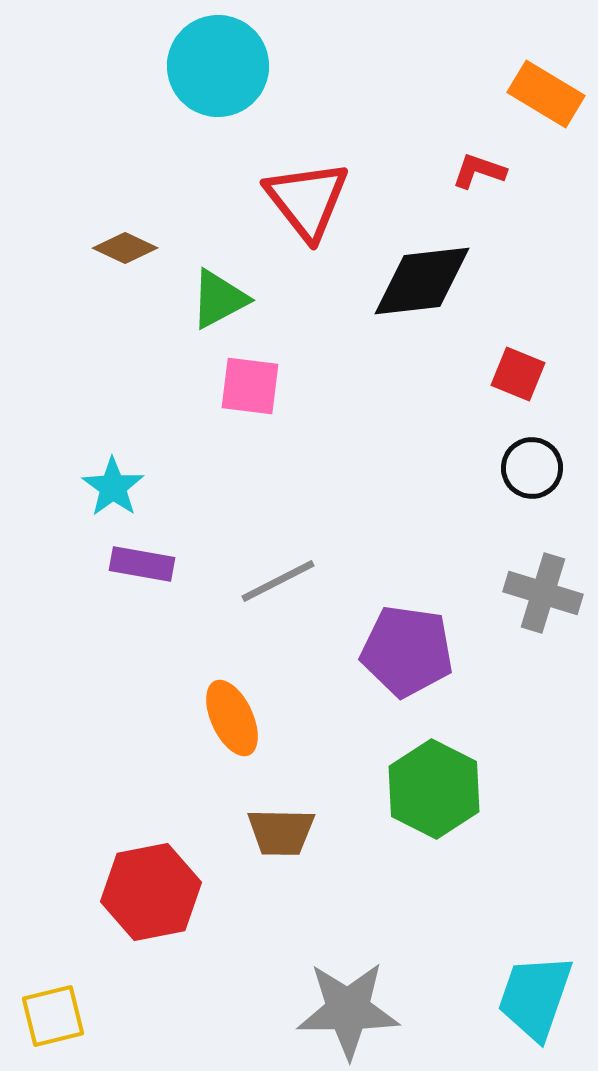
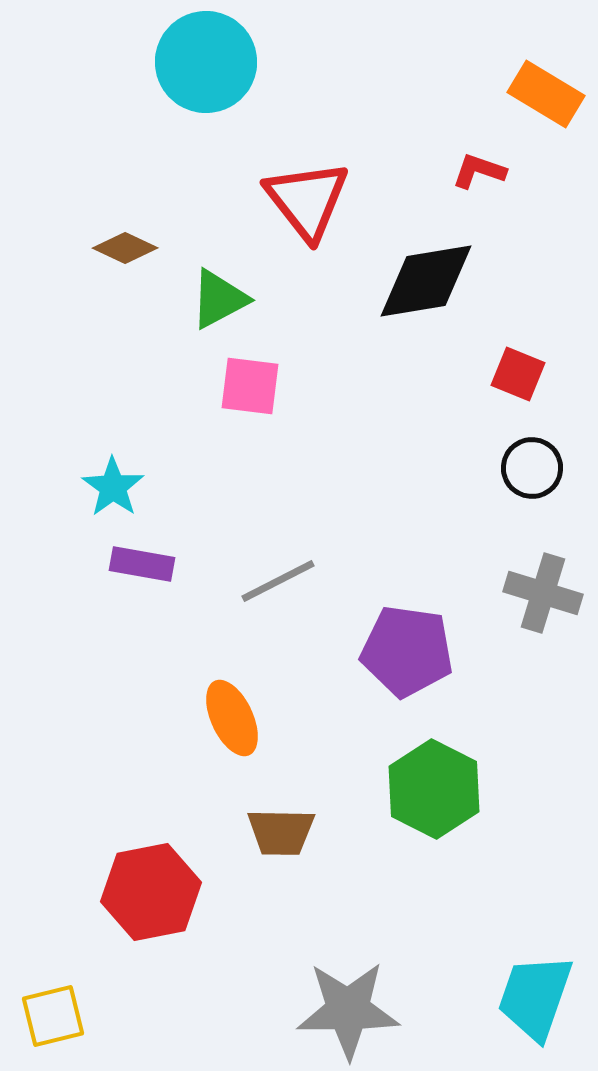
cyan circle: moved 12 px left, 4 px up
black diamond: moved 4 px right; rotated 3 degrees counterclockwise
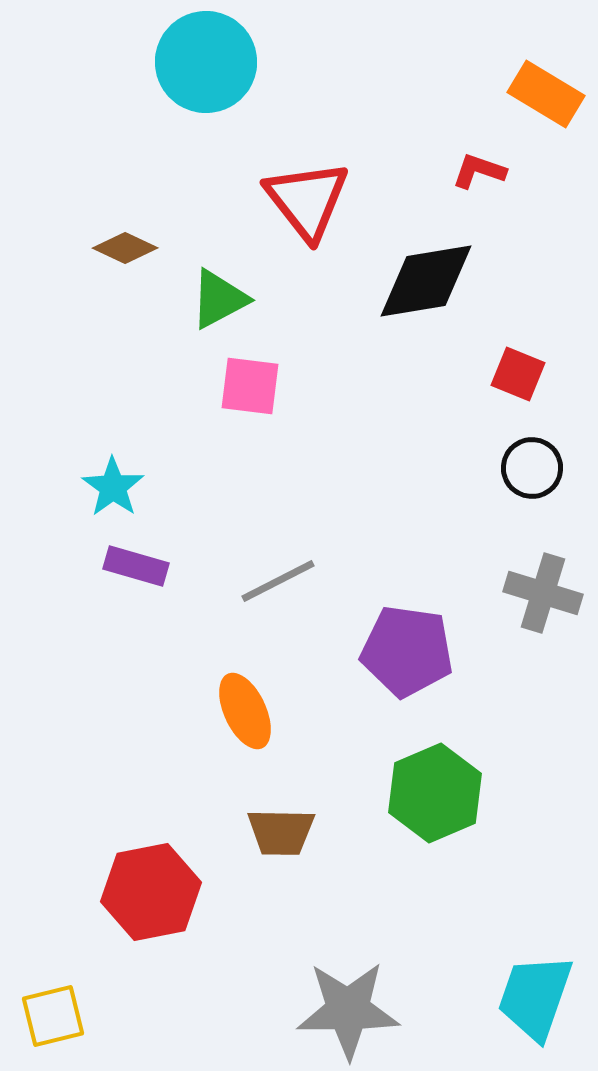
purple rectangle: moved 6 px left, 2 px down; rotated 6 degrees clockwise
orange ellipse: moved 13 px right, 7 px up
green hexagon: moved 1 px right, 4 px down; rotated 10 degrees clockwise
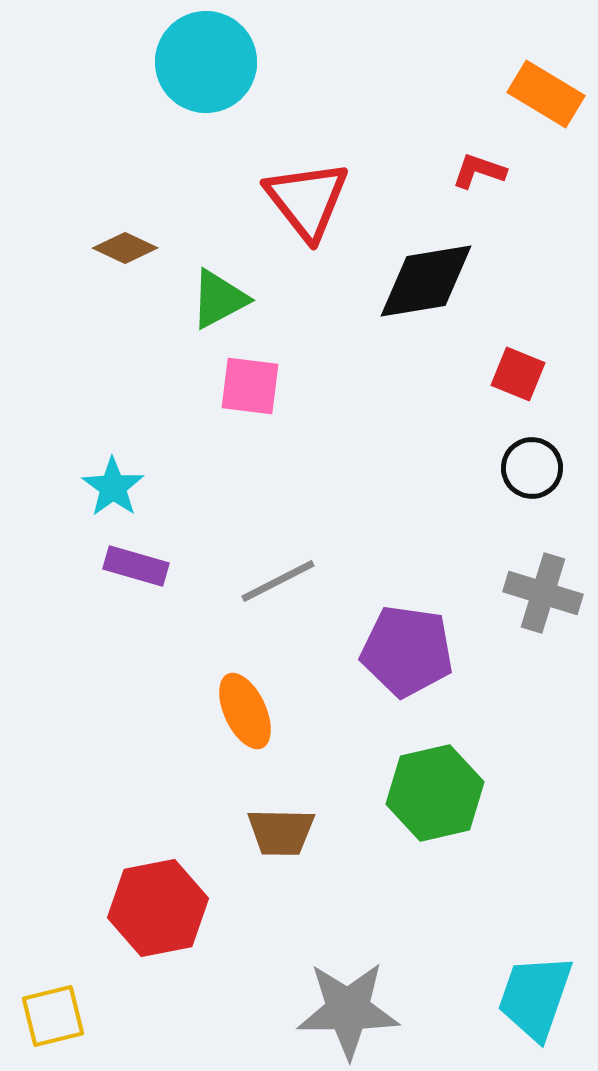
green hexagon: rotated 10 degrees clockwise
red hexagon: moved 7 px right, 16 px down
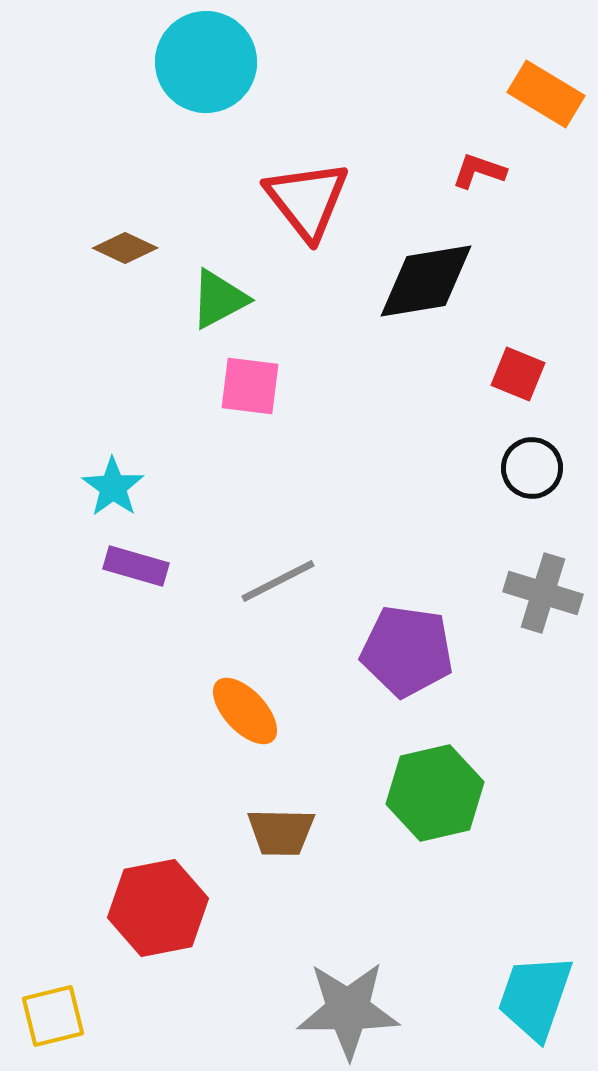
orange ellipse: rotated 18 degrees counterclockwise
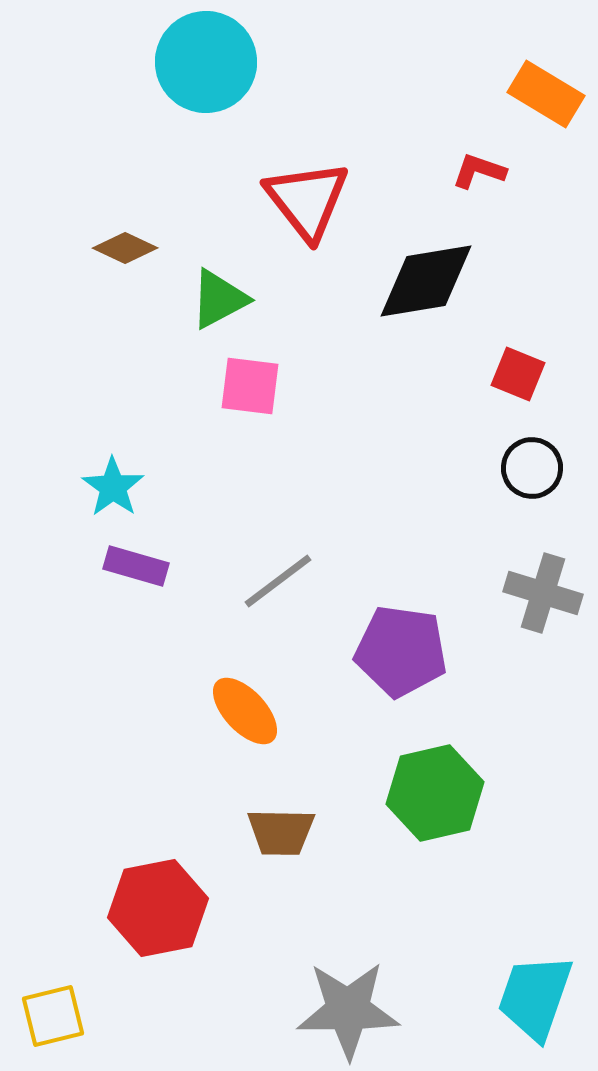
gray line: rotated 10 degrees counterclockwise
purple pentagon: moved 6 px left
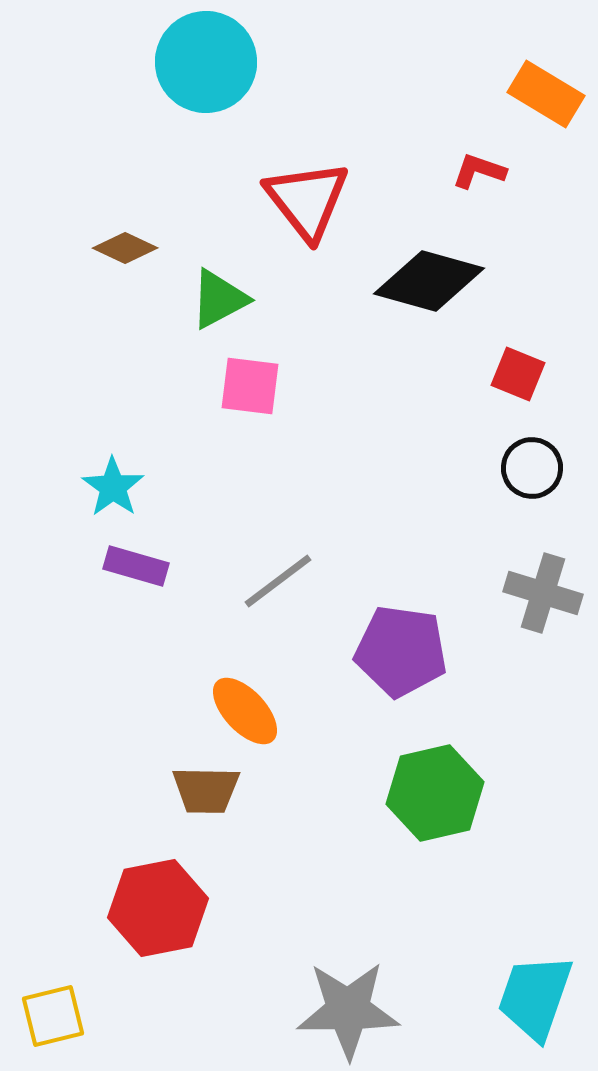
black diamond: moved 3 px right; rotated 25 degrees clockwise
brown trapezoid: moved 75 px left, 42 px up
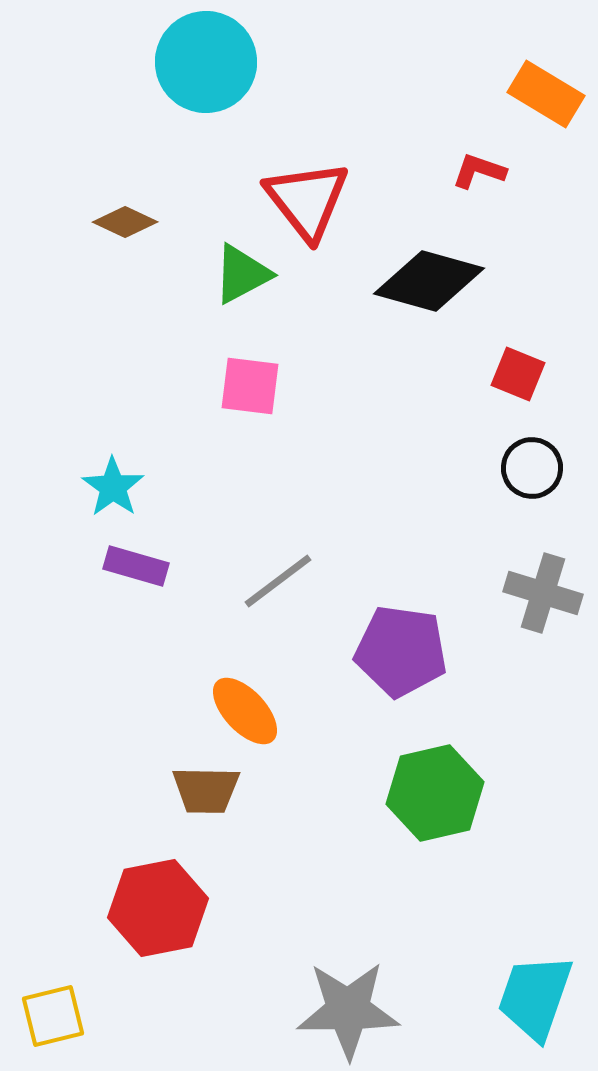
brown diamond: moved 26 px up
green triangle: moved 23 px right, 25 px up
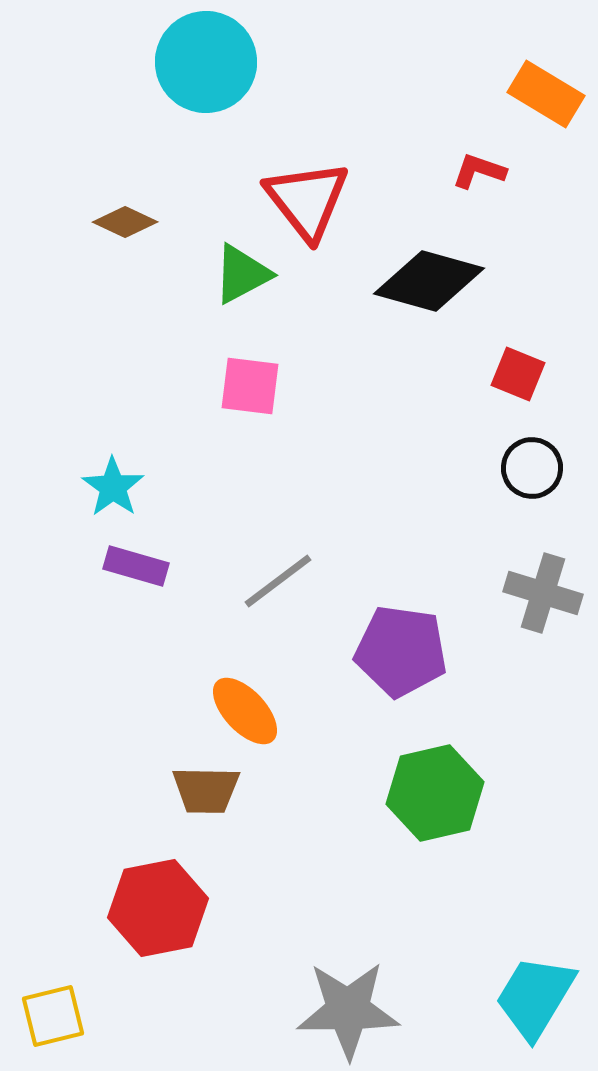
cyan trapezoid: rotated 12 degrees clockwise
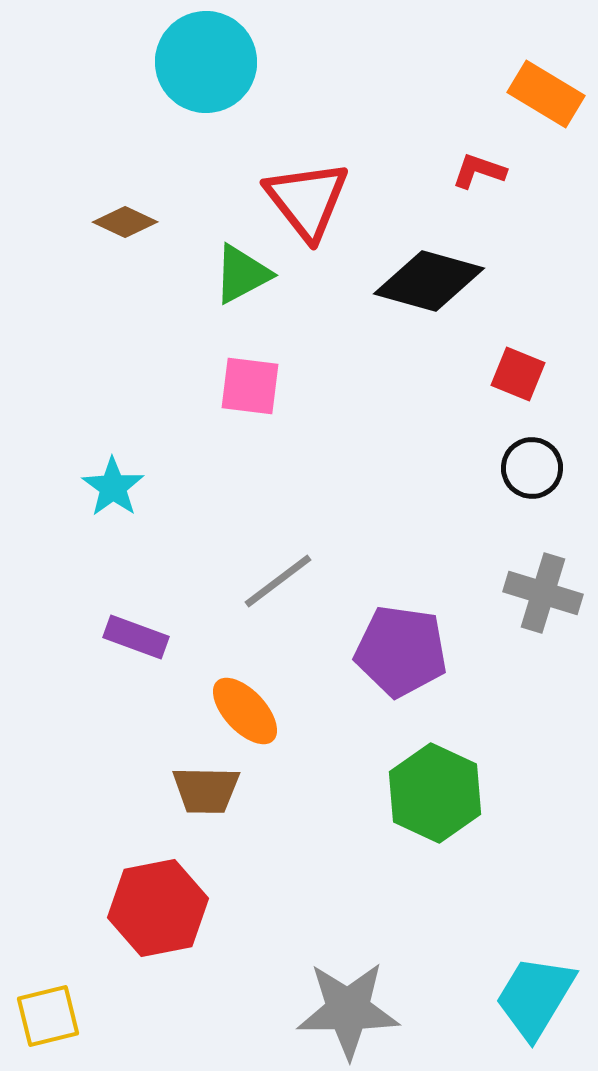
purple rectangle: moved 71 px down; rotated 4 degrees clockwise
green hexagon: rotated 22 degrees counterclockwise
yellow square: moved 5 px left
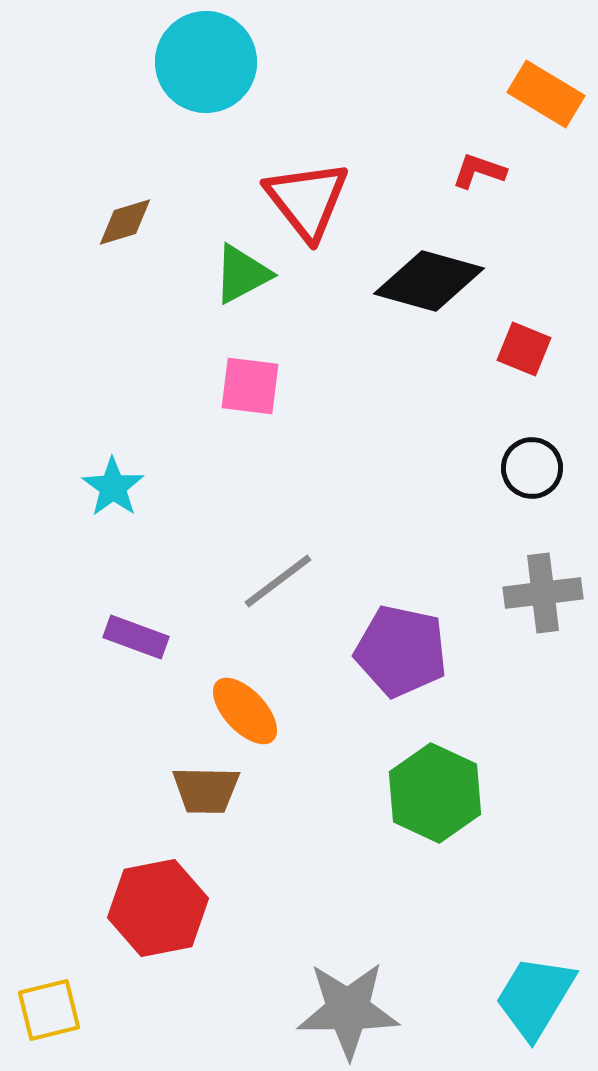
brown diamond: rotated 42 degrees counterclockwise
red square: moved 6 px right, 25 px up
gray cross: rotated 24 degrees counterclockwise
purple pentagon: rotated 4 degrees clockwise
yellow square: moved 1 px right, 6 px up
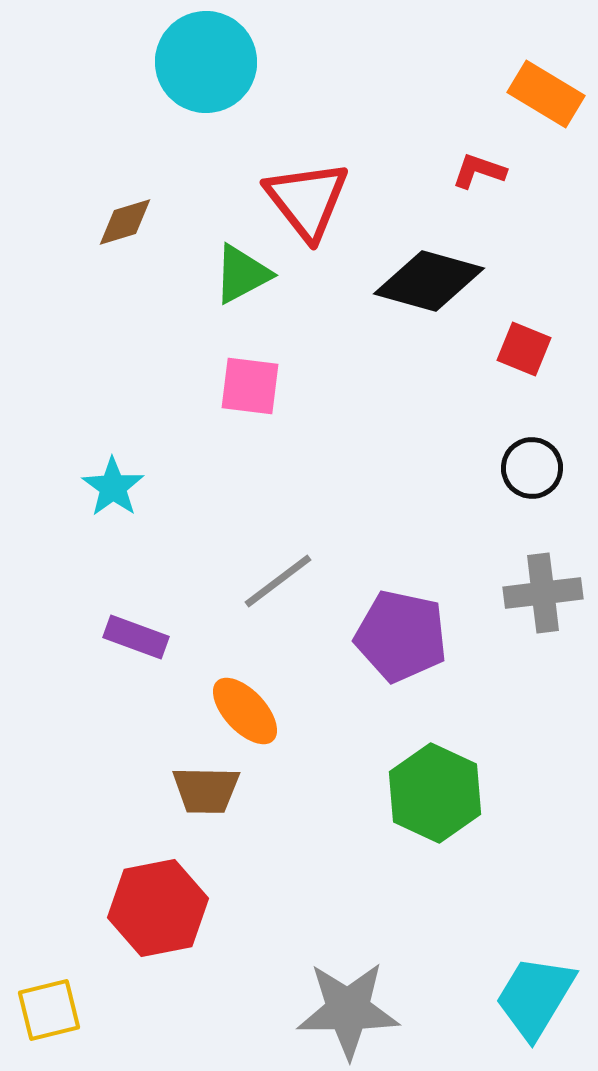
purple pentagon: moved 15 px up
